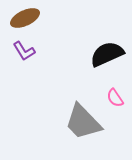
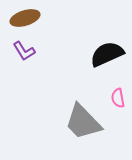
brown ellipse: rotated 8 degrees clockwise
pink semicircle: moved 3 px right; rotated 24 degrees clockwise
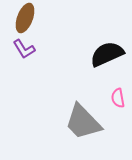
brown ellipse: rotated 52 degrees counterclockwise
purple L-shape: moved 2 px up
